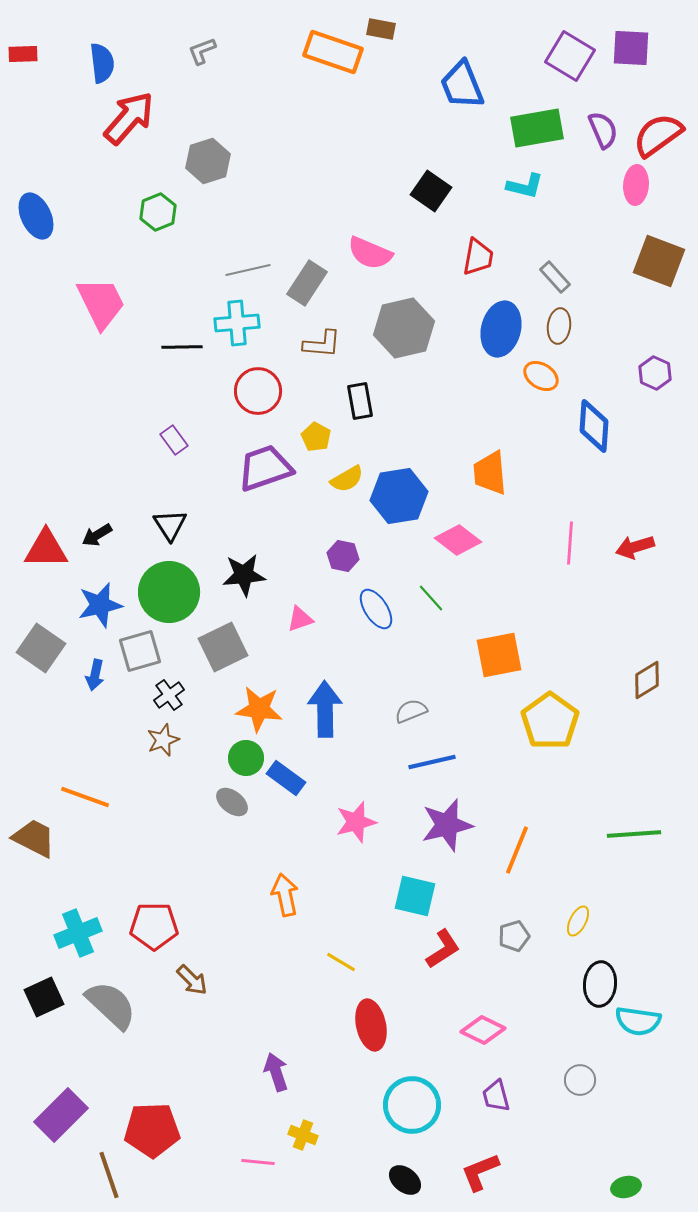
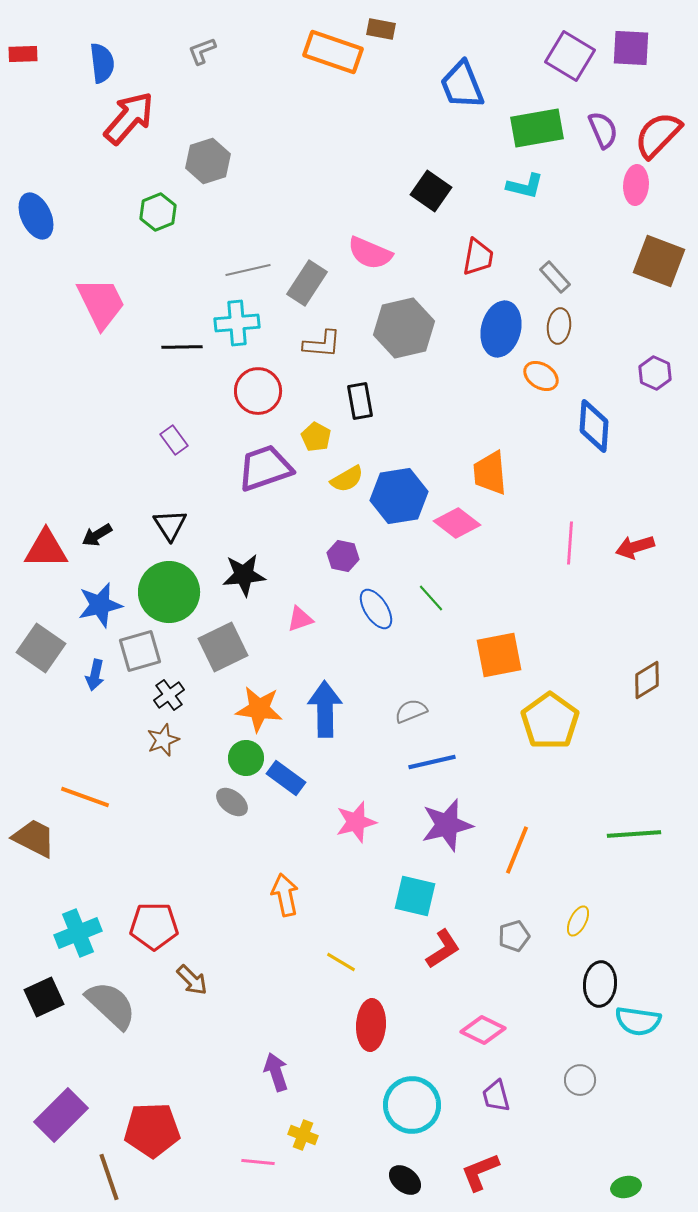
red semicircle at (658, 135): rotated 10 degrees counterclockwise
pink diamond at (458, 540): moved 1 px left, 17 px up
red ellipse at (371, 1025): rotated 15 degrees clockwise
brown line at (109, 1175): moved 2 px down
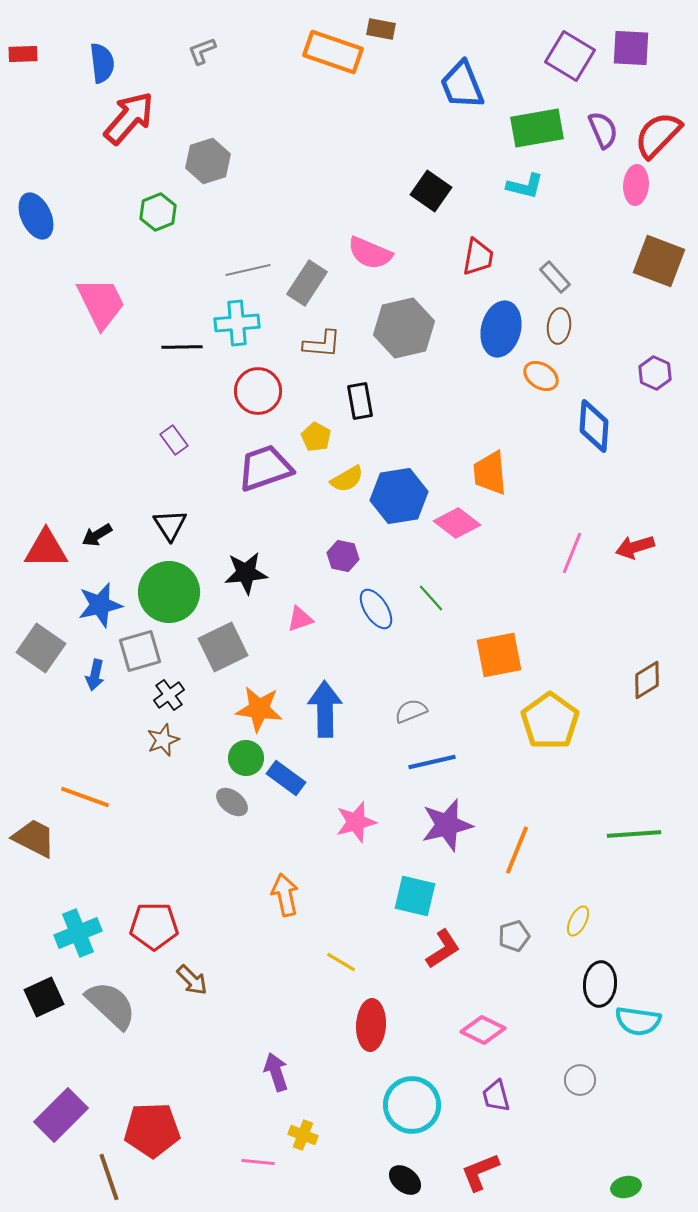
pink line at (570, 543): moved 2 px right, 10 px down; rotated 18 degrees clockwise
black star at (244, 575): moved 2 px right, 2 px up
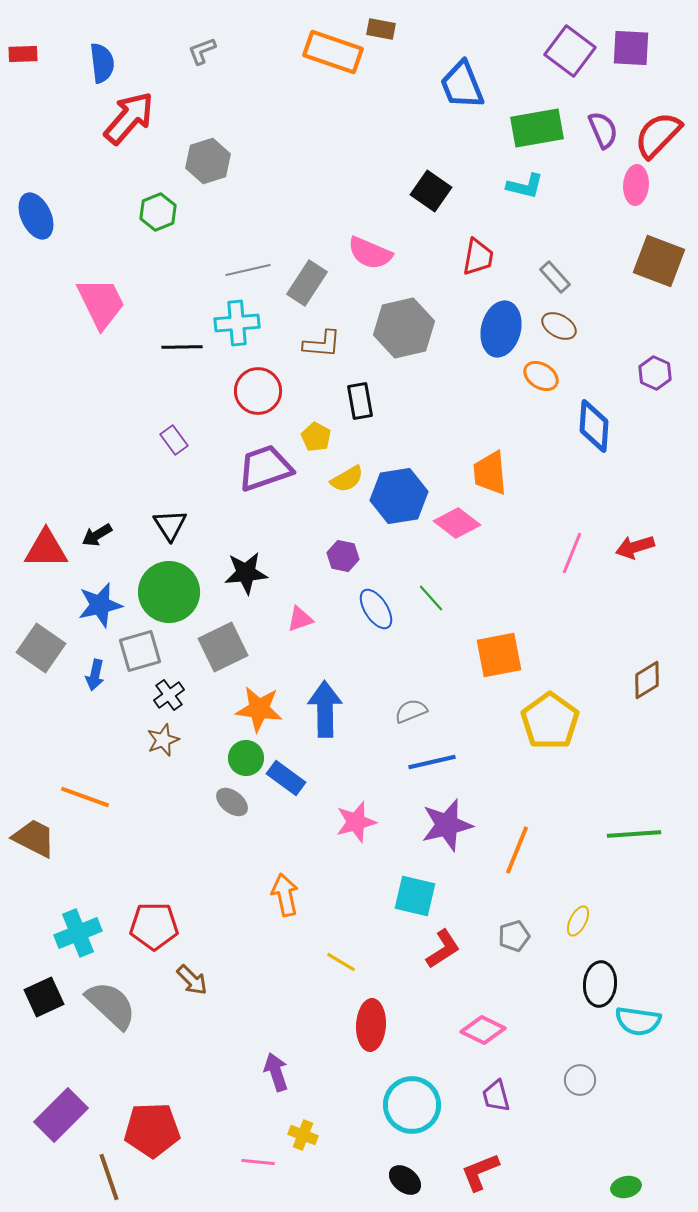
purple square at (570, 56): moved 5 px up; rotated 6 degrees clockwise
brown ellipse at (559, 326): rotated 68 degrees counterclockwise
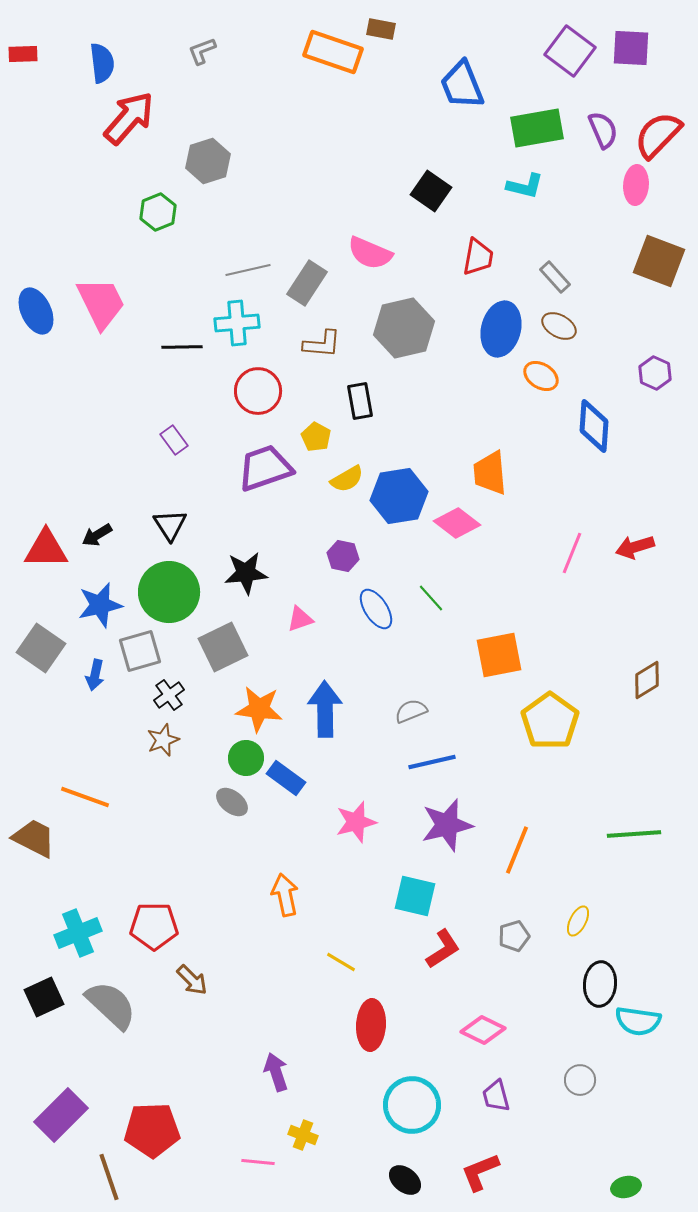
blue ellipse at (36, 216): moved 95 px down
